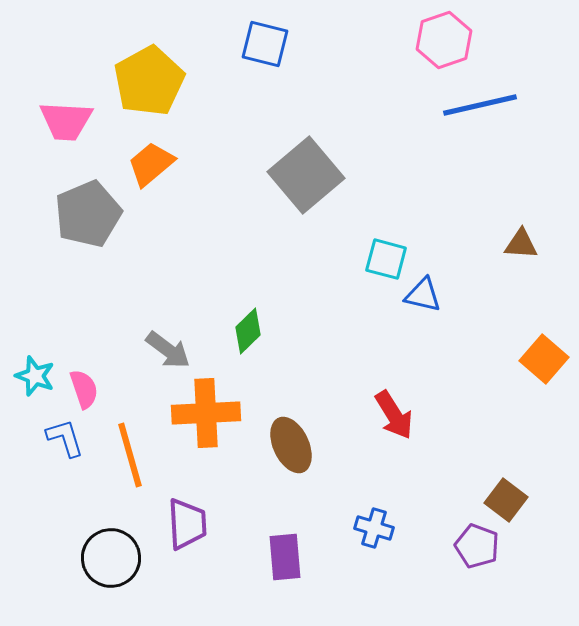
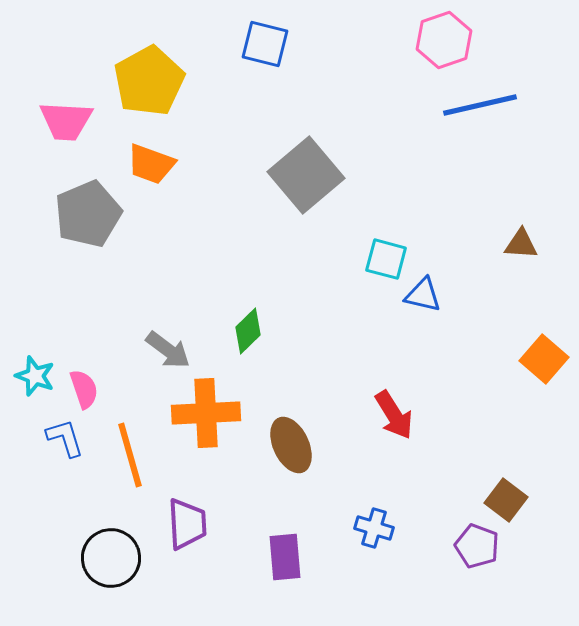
orange trapezoid: rotated 120 degrees counterclockwise
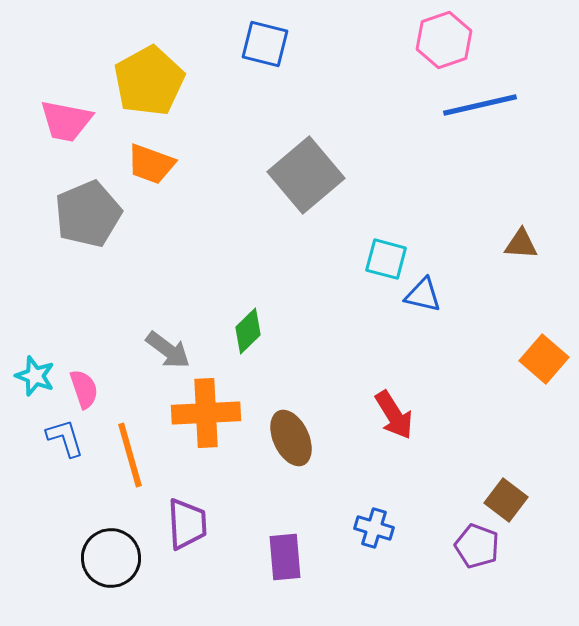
pink trapezoid: rotated 8 degrees clockwise
brown ellipse: moved 7 px up
